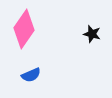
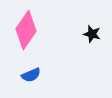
pink diamond: moved 2 px right, 1 px down
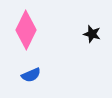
pink diamond: rotated 9 degrees counterclockwise
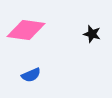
pink diamond: rotated 72 degrees clockwise
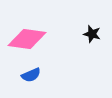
pink diamond: moved 1 px right, 9 px down
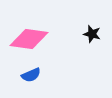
pink diamond: moved 2 px right
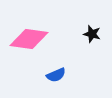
blue semicircle: moved 25 px right
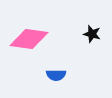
blue semicircle: rotated 24 degrees clockwise
